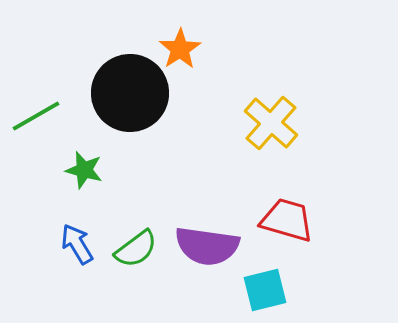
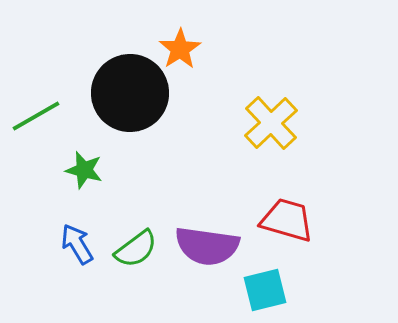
yellow cross: rotated 6 degrees clockwise
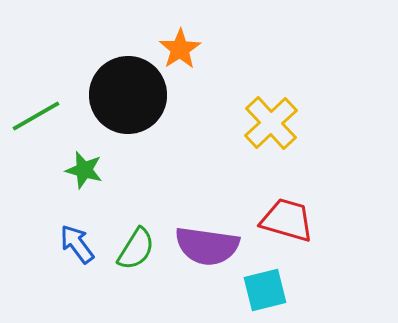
black circle: moved 2 px left, 2 px down
blue arrow: rotated 6 degrees counterclockwise
green semicircle: rotated 21 degrees counterclockwise
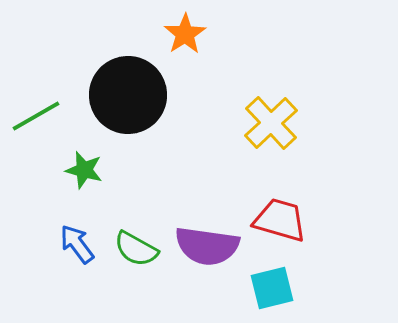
orange star: moved 5 px right, 15 px up
red trapezoid: moved 7 px left
green semicircle: rotated 87 degrees clockwise
cyan square: moved 7 px right, 2 px up
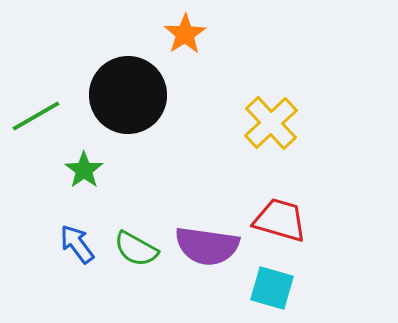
green star: rotated 21 degrees clockwise
cyan square: rotated 30 degrees clockwise
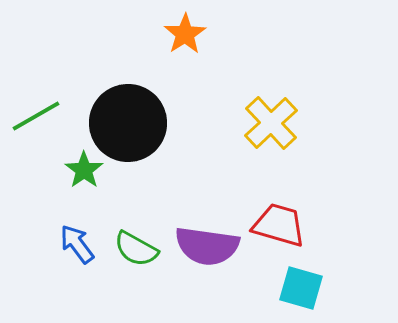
black circle: moved 28 px down
red trapezoid: moved 1 px left, 5 px down
cyan square: moved 29 px right
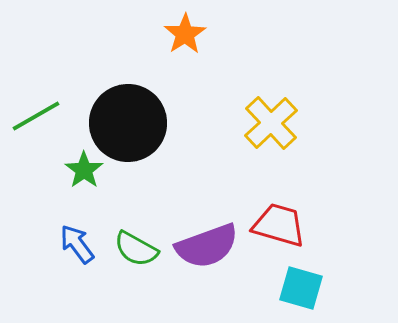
purple semicircle: rotated 28 degrees counterclockwise
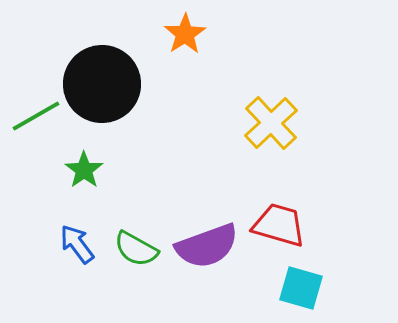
black circle: moved 26 px left, 39 px up
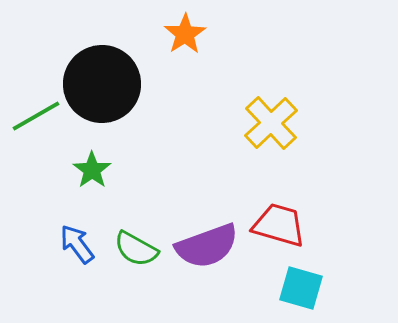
green star: moved 8 px right
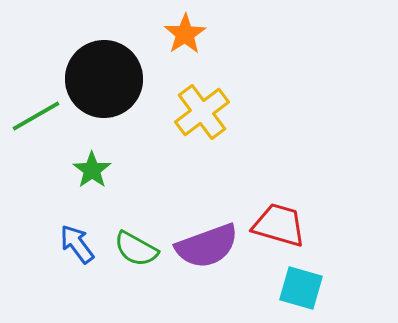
black circle: moved 2 px right, 5 px up
yellow cross: moved 69 px left, 11 px up; rotated 6 degrees clockwise
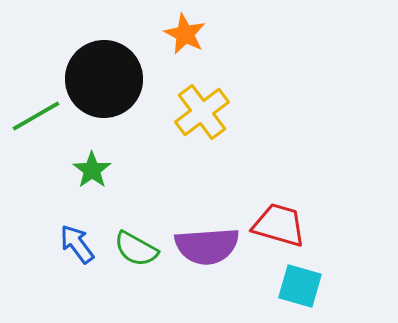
orange star: rotated 12 degrees counterclockwise
purple semicircle: rotated 16 degrees clockwise
cyan square: moved 1 px left, 2 px up
